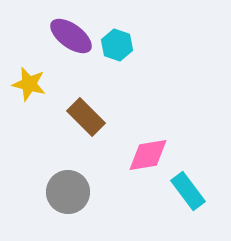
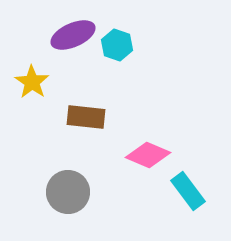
purple ellipse: moved 2 px right, 1 px up; rotated 60 degrees counterclockwise
yellow star: moved 3 px right, 2 px up; rotated 20 degrees clockwise
brown rectangle: rotated 39 degrees counterclockwise
pink diamond: rotated 33 degrees clockwise
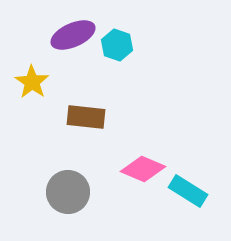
pink diamond: moved 5 px left, 14 px down
cyan rectangle: rotated 21 degrees counterclockwise
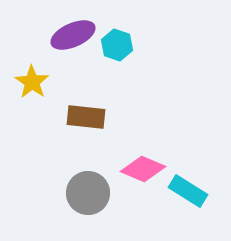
gray circle: moved 20 px right, 1 px down
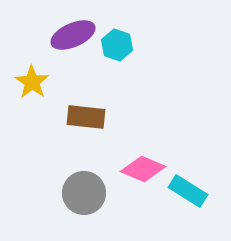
gray circle: moved 4 px left
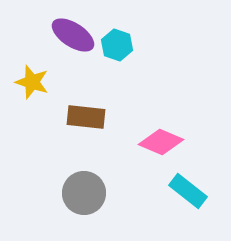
purple ellipse: rotated 57 degrees clockwise
yellow star: rotated 16 degrees counterclockwise
pink diamond: moved 18 px right, 27 px up
cyan rectangle: rotated 6 degrees clockwise
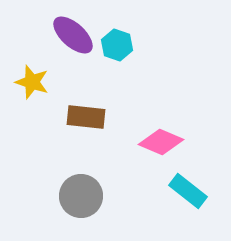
purple ellipse: rotated 9 degrees clockwise
gray circle: moved 3 px left, 3 px down
